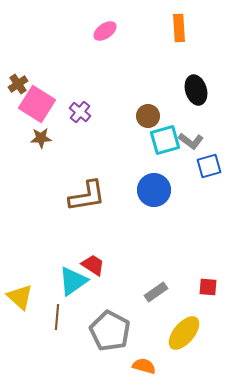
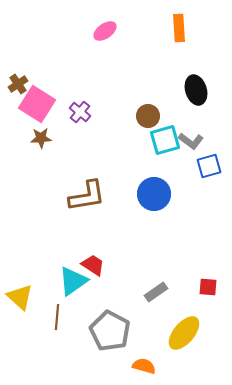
blue circle: moved 4 px down
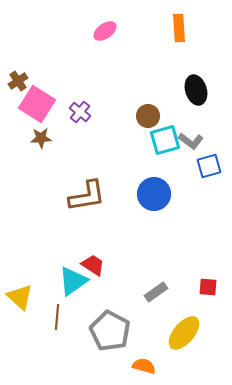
brown cross: moved 3 px up
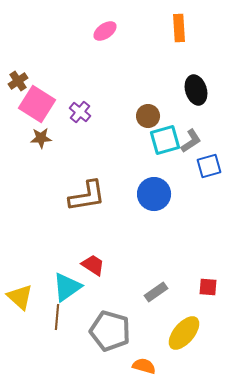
gray L-shape: rotated 70 degrees counterclockwise
cyan triangle: moved 6 px left, 6 px down
gray pentagon: rotated 12 degrees counterclockwise
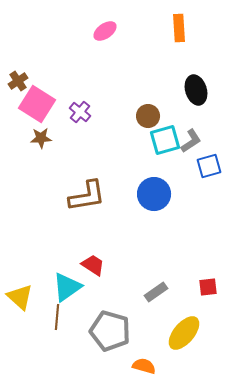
red square: rotated 12 degrees counterclockwise
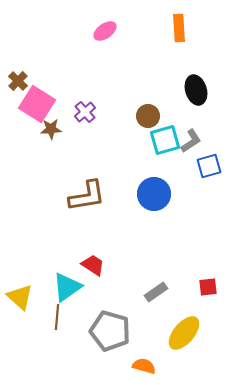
brown cross: rotated 12 degrees counterclockwise
purple cross: moved 5 px right; rotated 10 degrees clockwise
brown star: moved 10 px right, 9 px up
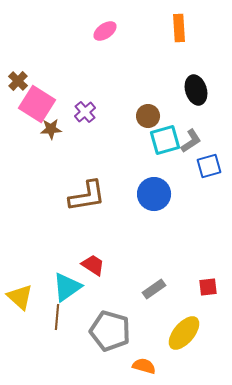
gray rectangle: moved 2 px left, 3 px up
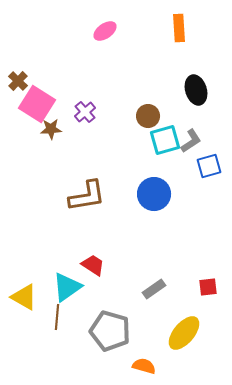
yellow triangle: moved 4 px right; rotated 12 degrees counterclockwise
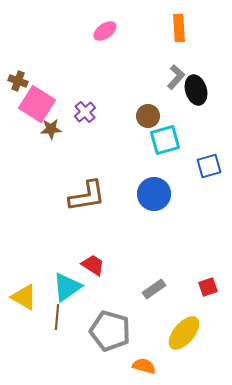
brown cross: rotated 24 degrees counterclockwise
gray L-shape: moved 15 px left, 64 px up; rotated 15 degrees counterclockwise
red square: rotated 12 degrees counterclockwise
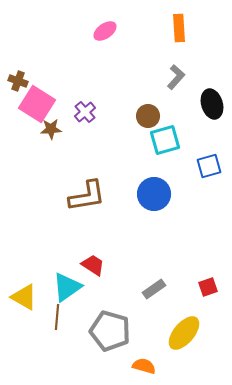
black ellipse: moved 16 px right, 14 px down
